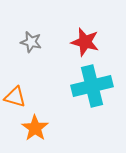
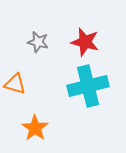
gray star: moved 7 px right
cyan cross: moved 4 px left
orange triangle: moved 13 px up
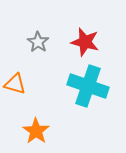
gray star: rotated 20 degrees clockwise
cyan cross: rotated 33 degrees clockwise
orange star: moved 1 px right, 3 px down
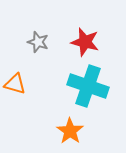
gray star: rotated 15 degrees counterclockwise
orange star: moved 34 px right
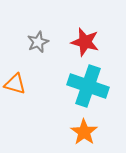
gray star: rotated 30 degrees clockwise
orange star: moved 14 px right, 1 px down
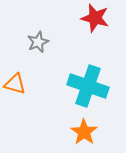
red star: moved 10 px right, 24 px up
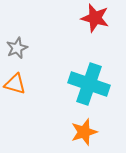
gray star: moved 21 px left, 6 px down
cyan cross: moved 1 px right, 2 px up
orange star: rotated 20 degrees clockwise
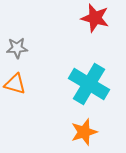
gray star: rotated 20 degrees clockwise
cyan cross: rotated 12 degrees clockwise
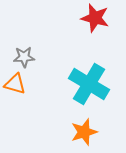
gray star: moved 7 px right, 9 px down
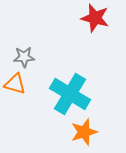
cyan cross: moved 19 px left, 10 px down
